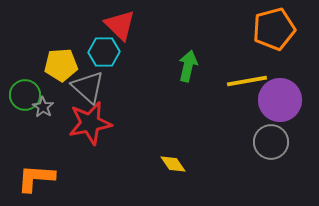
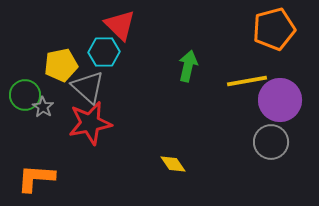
yellow pentagon: rotated 8 degrees counterclockwise
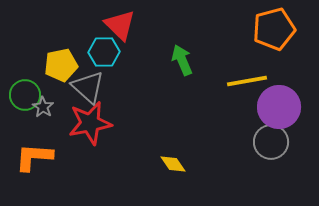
green arrow: moved 6 px left, 6 px up; rotated 36 degrees counterclockwise
purple circle: moved 1 px left, 7 px down
orange L-shape: moved 2 px left, 21 px up
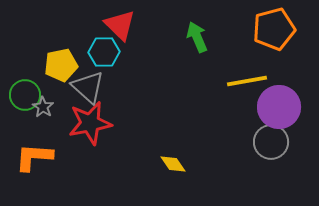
green arrow: moved 15 px right, 23 px up
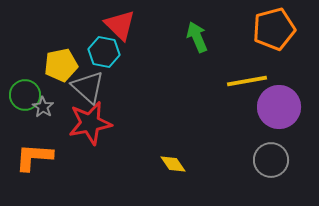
cyan hexagon: rotated 12 degrees clockwise
gray circle: moved 18 px down
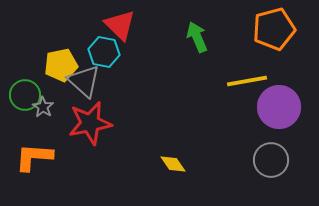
gray triangle: moved 4 px left, 6 px up
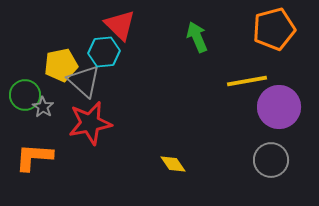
cyan hexagon: rotated 16 degrees counterclockwise
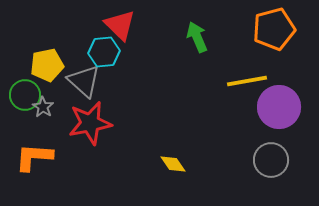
yellow pentagon: moved 14 px left
